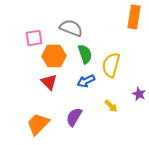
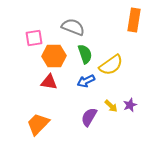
orange rectangle: moved 3 px down
gray semicircle: moved 2 px right, 1 px up
yellow semicircle: rotated 140 degrees counterclockwise
red triangle: rotated 36 degrees counterclockwise
purple star: moved 9 px left, 11 px down; rotated 24 degrees clockwise
purple semicircle: moved 15 px right
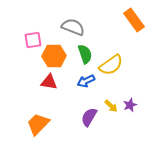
orange rectangle: rotated 45 degrees counterclockwise
pink square: moved 1 px left, 2 px down
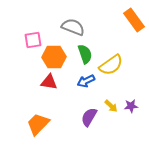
orange hexagon: moved 1 px down
purple star: moved 1 px right, 1 px down; rotated 16 degrees clockwise
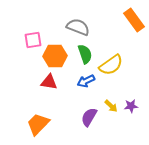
gray semicircle: moved 5 px right
orange hexagon: moved 1 px right, 1 px up
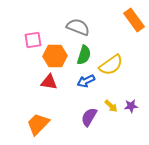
green semicircle: moved 1 px left, 1 px down; rotated 36 degrees clockwise
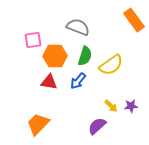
green semicircle: moved 1 px right, 1 px down
blue arrow: moved 8 px left; rotated 24 degrees counterclockwise
purple semicircle: moved 8 px right, 9 px down; rotated 18 degrees clockwise
